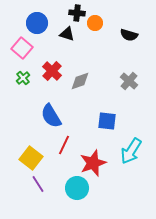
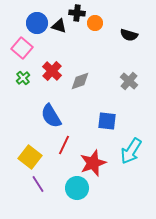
black triangle: moved 8 px left, 8 px up
yellow square: moved 1 px left, 1 px up
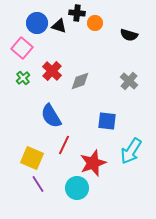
yellow square: moved 2 px right, 1 px down; rotated 15 degrees counterclockwise
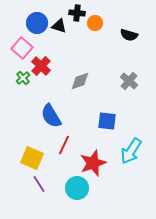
red cross: moved 11 px left, 5 px up
purple line: moved 1 px right
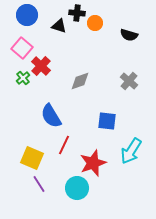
blue circle: moved 10 px left, 8 px up
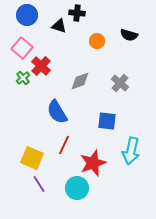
orange circle: moved 2 px right, 18 px down
gray cross: moved 9 px left, 2 px down
blue semicircle: moved 6 px right, 4 px up
cyan arrow: rotated 20 degrees counterclockwise
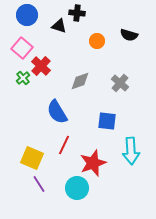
cyan arrow: rotated 16 degrees counterclockwise
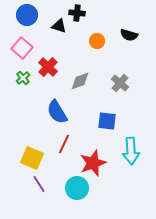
red cross: moved 7 px right, 1 px down
red line: moved 1 px up
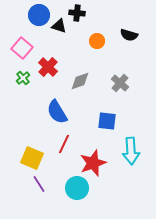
blue circle: moved 12 px right
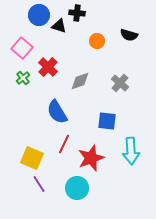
red star: moved 2 px left, 5 px up
